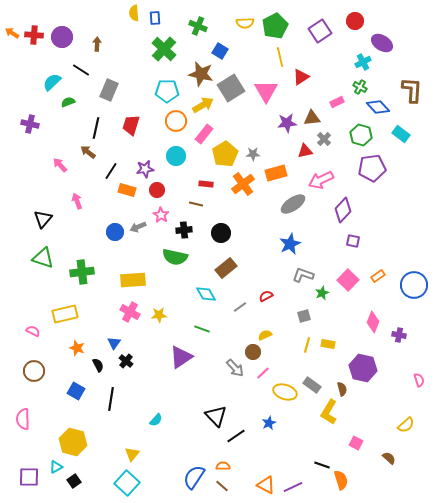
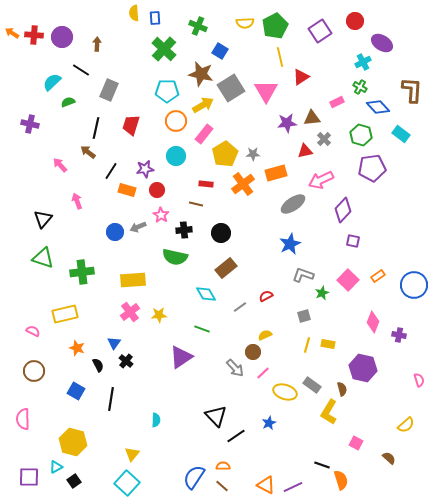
pink cross at (130, 312): rotated 24 degrees clockwise
cyan semicircle at (156, 420): rotated 40 degrees counterclockwise
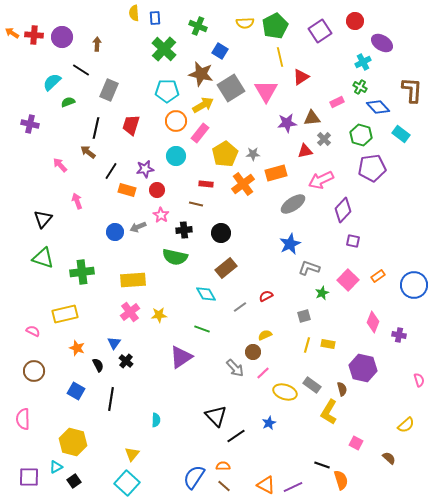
pink rectangle at (204, 134): moved 4 px left, 1 px up
gray L-shape at (303, 275): moved 6 px right, 7 px up
brown line at (222, 486): moved 2 px right
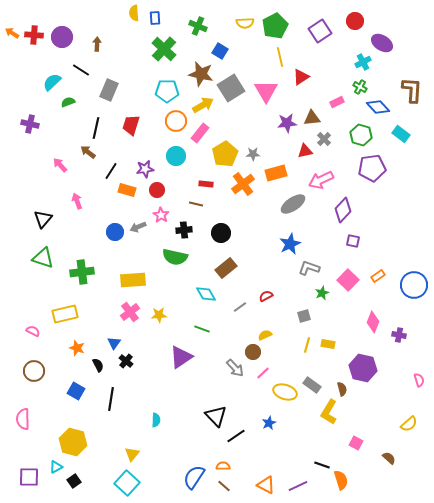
yellow semicircle at (406, 425): moved 3 px right, 1 px up
purple line at (293, 487): moved 5 px right, 1 px up
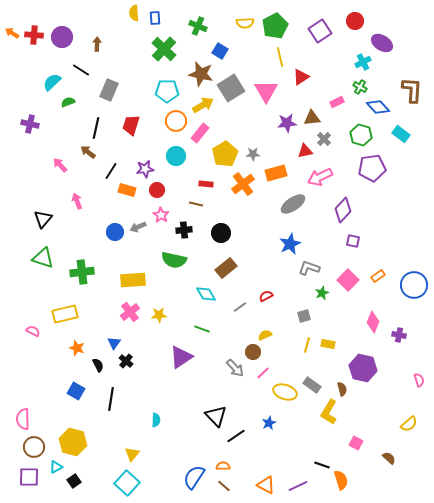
pink arrow at (321, 180): moved 1 px left, 3 px up
green semicircle at (175, 257): moved 1 px left, 3 px down
brown circle at (34, 371): moved 76 px down
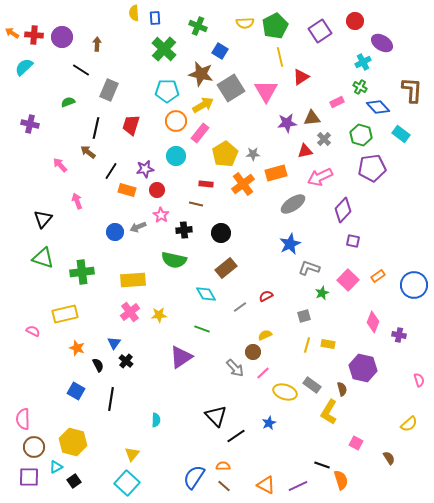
cyan semicircle at (52, 82): moved 28 px left, 15 px up
brown semicircle at (389, 458): rotated 16 degrees clockwise
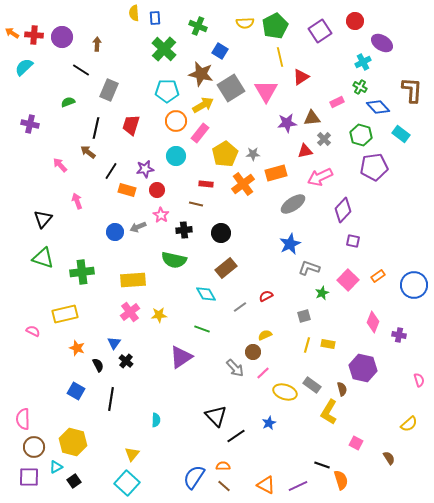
purple pentagon at (372, 168): moved 2 px right, 1 px up
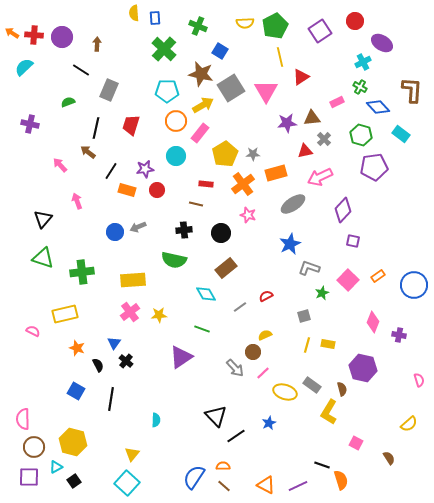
pink star at (161, 215): moved 87 px right; rotated 14 degrees counterclockwise
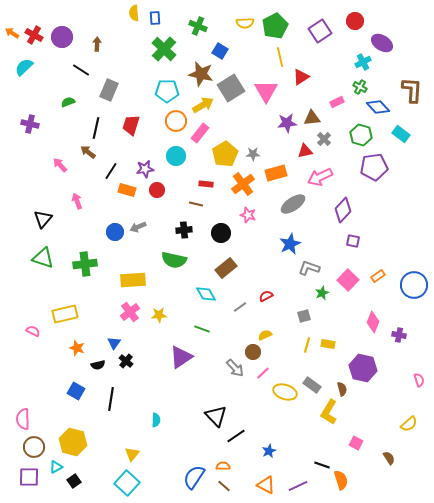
red cross at (34, 35): rotated 24 degrees clockwise
green cross at (82, 272): moved 3 px right, 8 px up
black semicircle at (98, 365): rotated 104 degrees clockwise
blue star at (269, 423): moved 28 px down
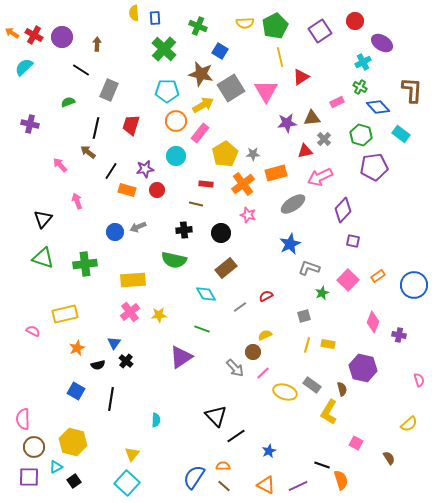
orange star at (77, 348): rotated 28 degrees clockwise
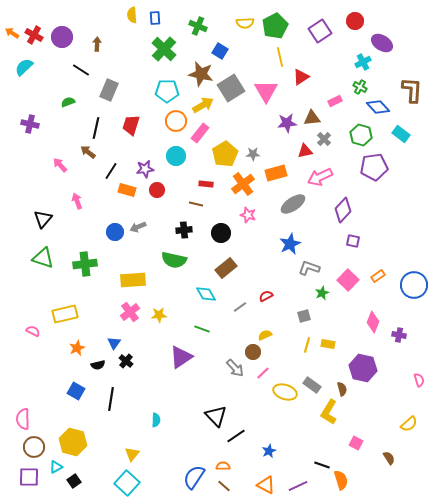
yellow semicircle at (134, 13): moved 2 px left, 2 px down
pink rectangle at (337, 102): moved 2 px left, 1 px up
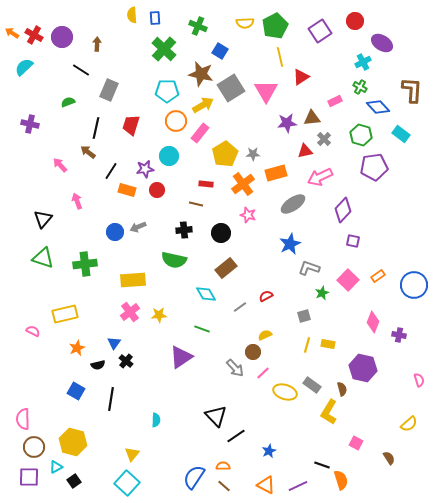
cyan circle at (176, 156): moved 7 px left
